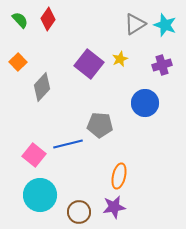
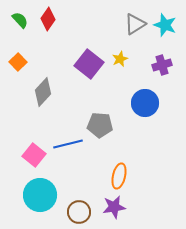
gray diamond: moved 1 px right, 5 px down
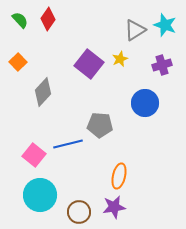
gray triangle: moved 6 px down
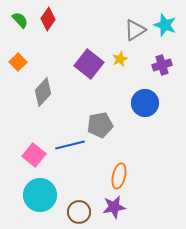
gray pentagon: rotated 15 degrees counterclockwise
blue line: moved 2 px right, 1 px down
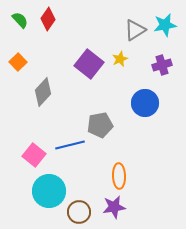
cyan star: rotated 30 degrees counterclockwise
orange ellipse: rotated 15 degrees counterclockwise
cyan circle: moved 9 px right, 4 px up
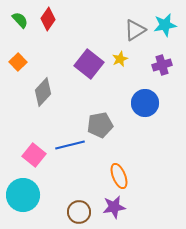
orange ellipse: rotated 20 degrees counterclockwise
cyan circle: moved 26 px left, 4 px down
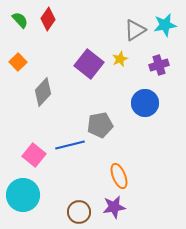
purple cross: moved 3 px left
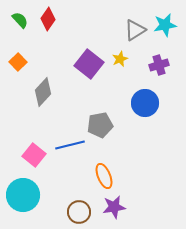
orange ellipse: moved 15 px left
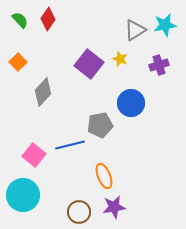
yellow star: rotated 28 degrees counterclockwise
blue circle: moved 14 px left
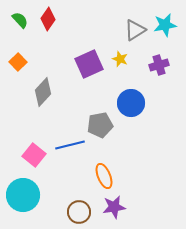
purple square: rotated 28 degrees clockwise
